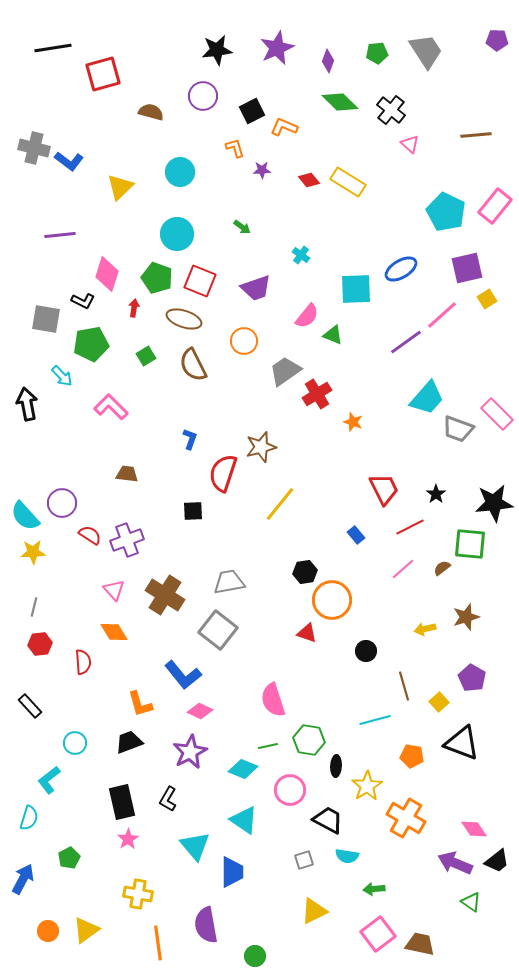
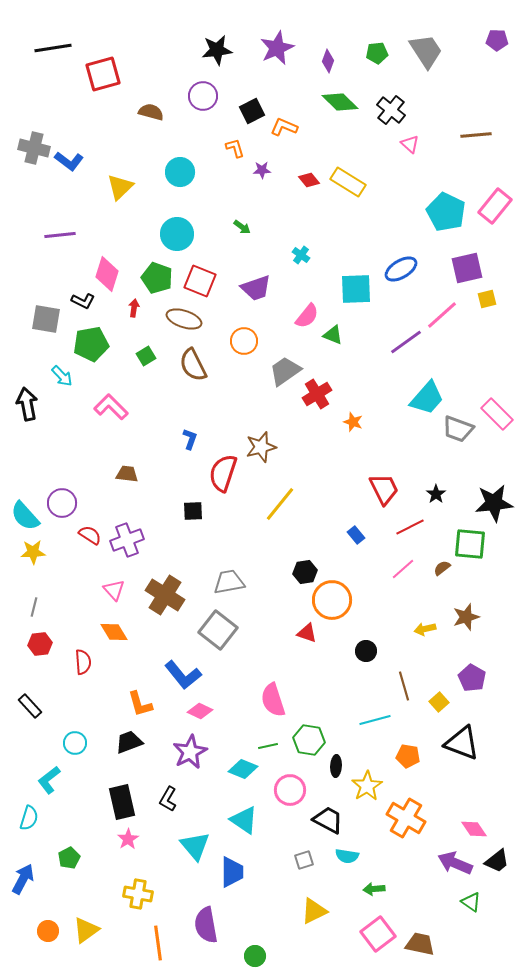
yellow square at (487, 299): rotated 18 degrees clockwise
orange pentagon at (412, 756): moved 4 px left
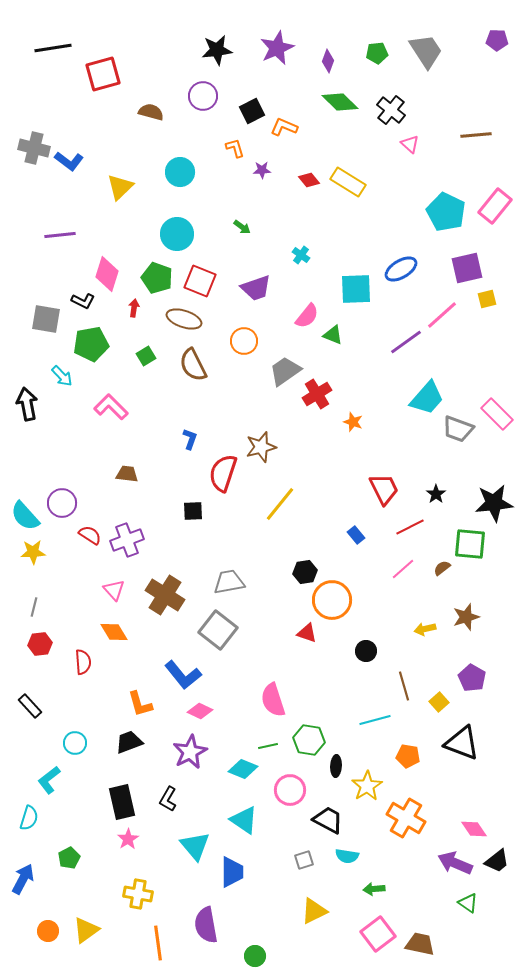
green triangle at (471, 902): moved 3 px left, 1 px down
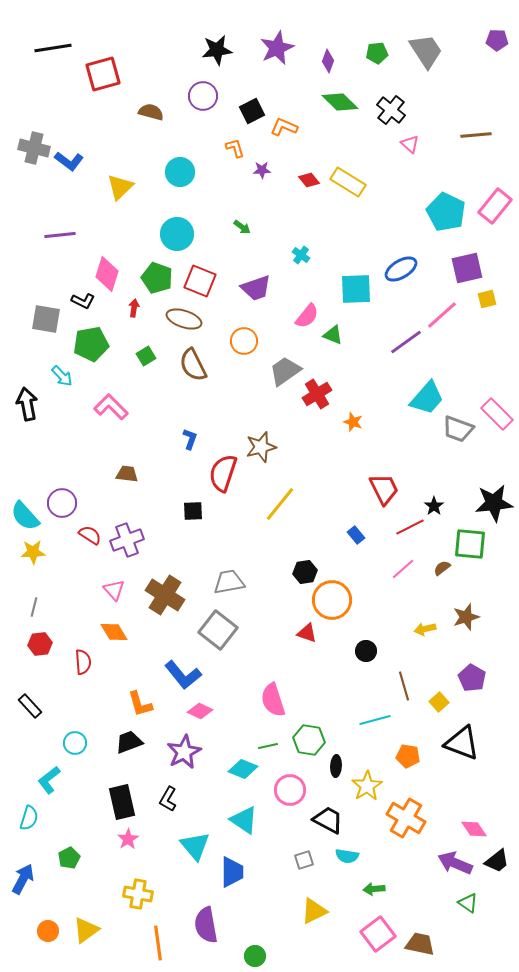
black star at (436, 494): moved 2 px left, 12 px down
purple star at (190, 752): moved 6 px left
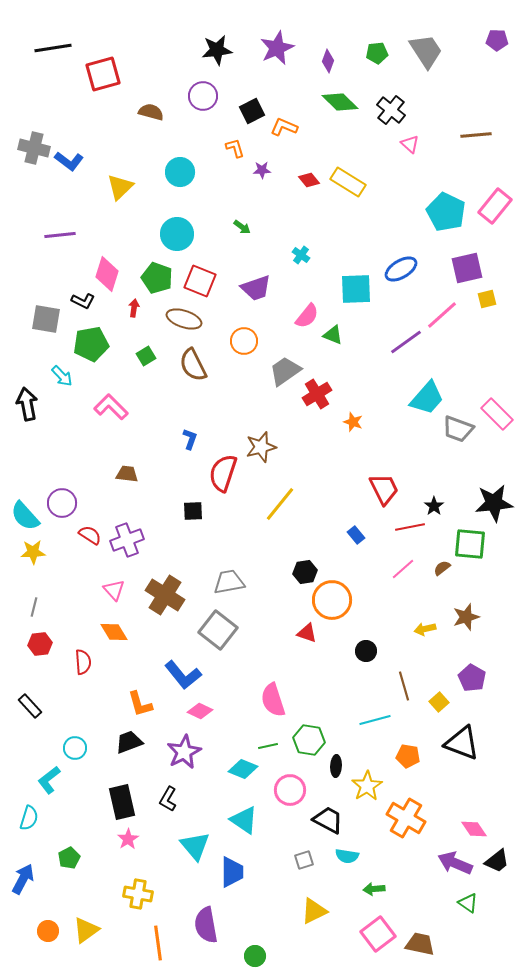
red line at (410, 527): rotated 16 degrees clockwise
cyan circle at (75, 743): moved 5 px down
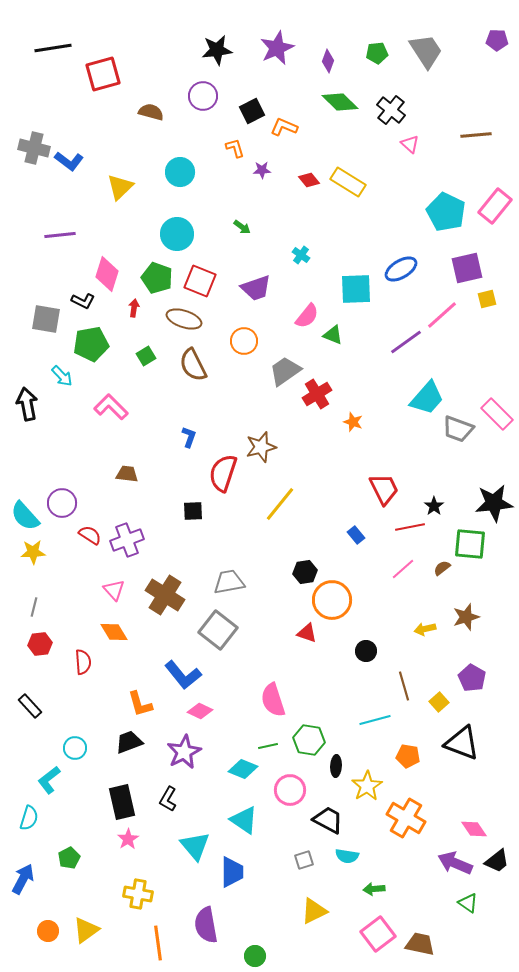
blue L-shape at (190, 439): moved 1 px left, 2 px up
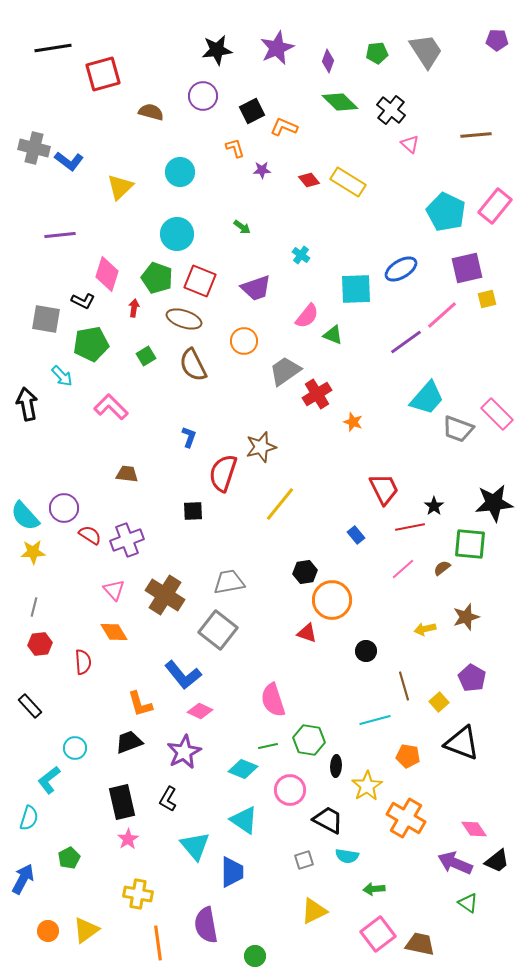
purple circle at (62, 503): moved 2 px right, 5 px down
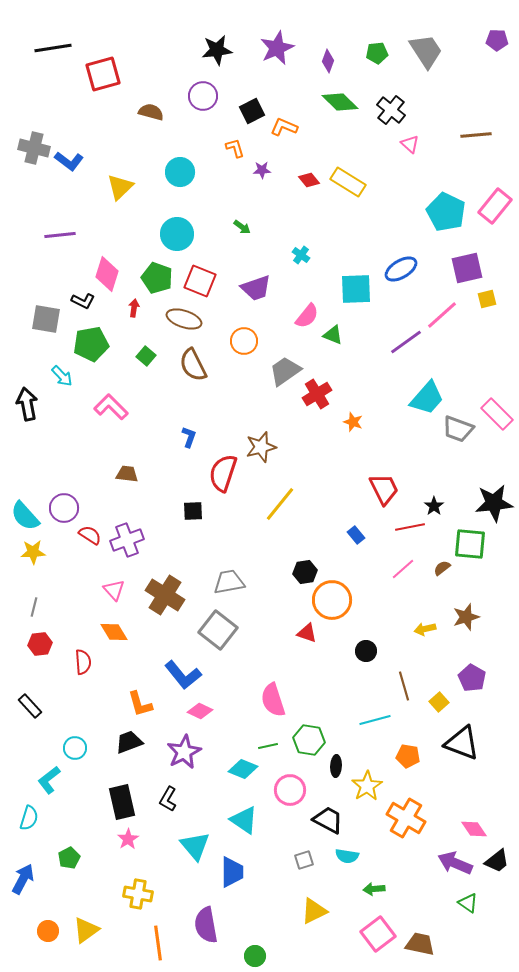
green square at (146, 356): rotated 18 degrees counterclockwise
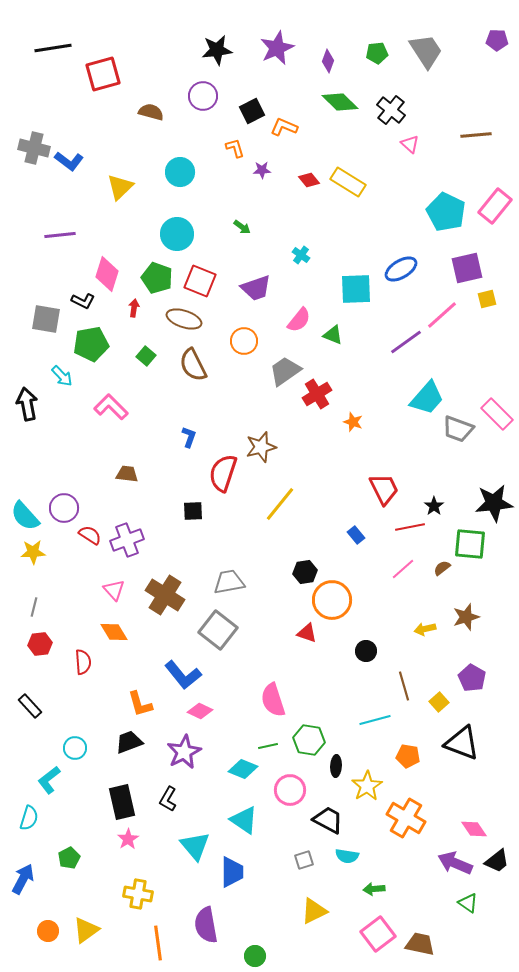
pink semicircle at (307, 316): moved 8 px left, 4 px down
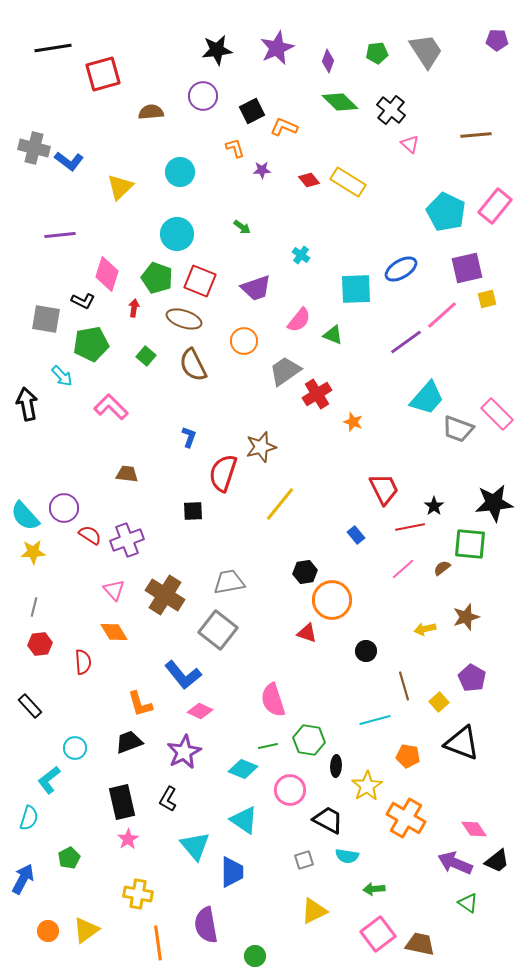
brown semicircle at (151, 112): rotated 20 degrees counterclockwise
